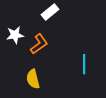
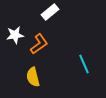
cyan line: rotated 24 degrees counterclockwise
yellow semicircle: moved 2 px up
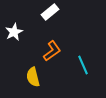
white star: moved 1 px left, 3 px up; rotated 18 degrees counterclockwise
orange L-shape: moved 13 px right, 7 px down
cyan line: moved 1 px left, 1 px down
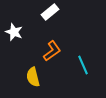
white star: rotated 24 degrees counterclockwise
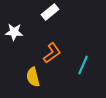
white star: rotated 18 degrees counterclockwise
orange L-shape: moved 2 px down
cyan line: rotated 48 degrees clockwise
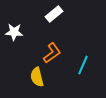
white rectangle: moved 4 px right, 2 px down
yellow semicircle: moved 4 px right
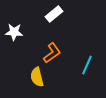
cyan line: moved 4 px right
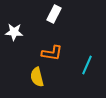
white rectangle: rotated 24 degrees counterclockwise
orange L-shape: rotated 45 degrees clockwise
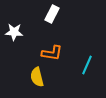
white rectangle: moved 2 px left
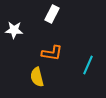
white star: moved 2 px up
cyan line: moved 1 px right
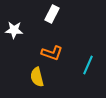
orange L-shape: rotated 10 degrees clockwise
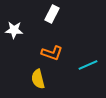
cyan line: rotated 42 degrees clockwise
yellow semicircle: moved 1 px right, 2 px down
